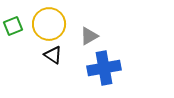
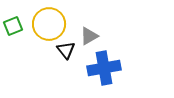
black triangle: moved 13 px right, 5 px up; rotated 18 degrees clockwise
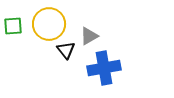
green square: rotated 18 degrees clockwise
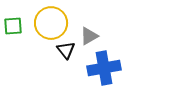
yellow circle: moved 2 px right, 1 px up
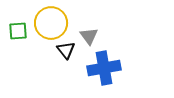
green square: moved 5 px right, 5 px down
gray triangle: rotated 36 degrees counterclockwise
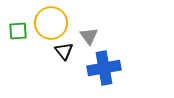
black triangle: moved 2 px left, 1 px down
